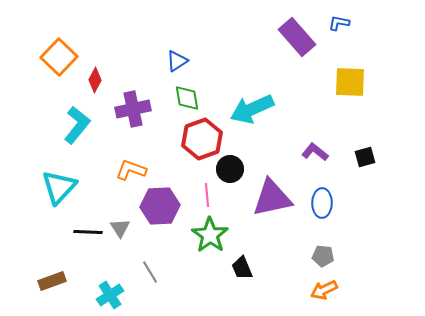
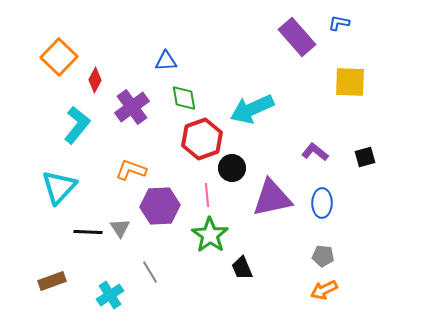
blue triangle: moved 11 px left; rotated 30 degrees clockwise
green diamond: moved 3 px left
purple cross: moved 1 px left, 2 px up; rotated 24 degrees counterclockwise
black circle: moved 2 px right, 1 px up
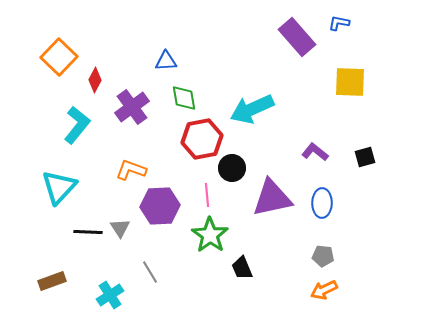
red hexagon: rotated 9 degrees clockwise
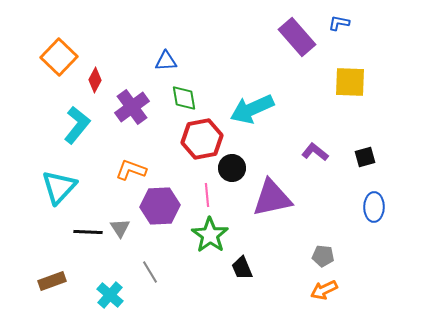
blue ellipse: moved 52 px right, 4 px down
cyan cross: rotated 16 degrees counterclockwise
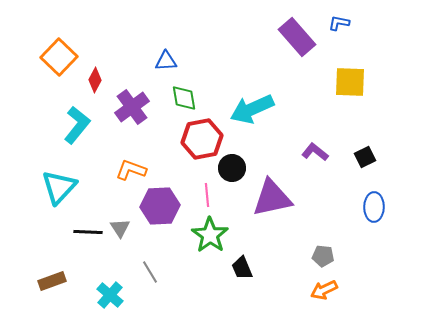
black square: rotated 10 degrees counterclockwise
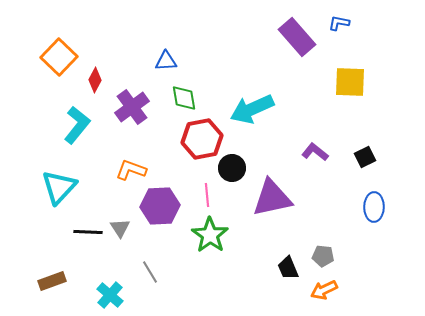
black trapezoid: moved 46 px right
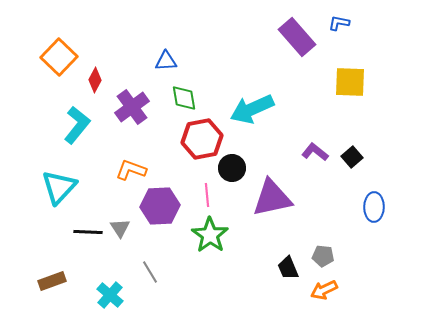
black square: moved 13 px left; rotated 15 degrees counterclockwise
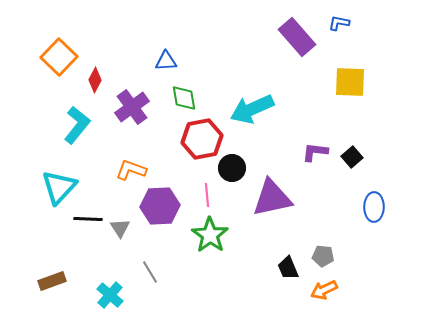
purple L-shape: rotated 32 degrees counterclockwise
black line: moved 13 px up
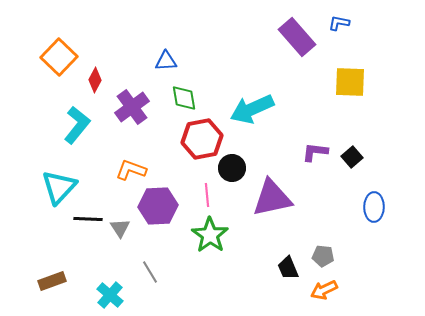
purple hexagon: moved 2 px left
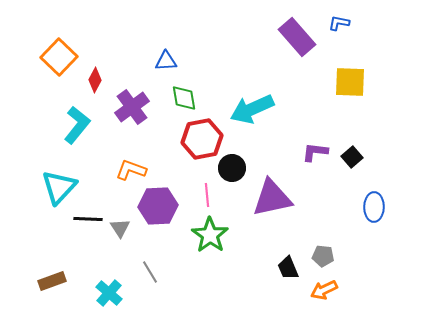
cyan cross: moved 1 px left, 2 px up
